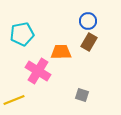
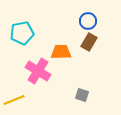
cyan pentagon: moved 1 px up
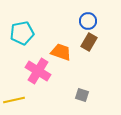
orange trapezoid: rotated 20 degrees clockwise
yellow line: rotated 10 degrees clockwise
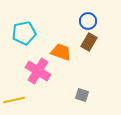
cyan pentagon: moved 2 px right
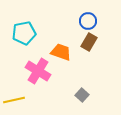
gray square: rotated 24 degrees clockwise
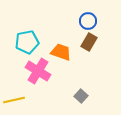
cyan pentagon: moved 3 px right, 9 px down
gray square: moved 1 px left, 1 px down
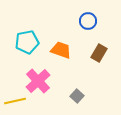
brown rectangle: moved 10 px right, 11 px down
orange trapezoid: moved 2 px up
pink cross: moved 10 px down; rotated 15 degrees clockwise
gray square: moved 4 px left
yellow line: moved 1 px right, 1 px down
